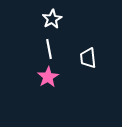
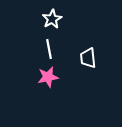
pink star: rotated 20 degrees clockwise
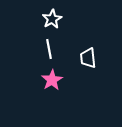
pink star: moved 4 px right, 3 px down; rotated 20 degrees counterclockwise
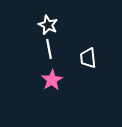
white star: moved 4 px left, 6 px down; rotated 18 degrees counterclockwise
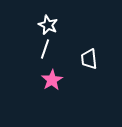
white line: moved 4 px left; rotated 30 degrees clockwise
white trapezoid: moved 1 px right, 1 px down
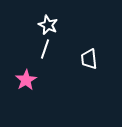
pink star: moved 26 px left
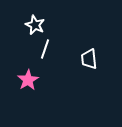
white star: moved 13 px left
pink star: moved 2 px right
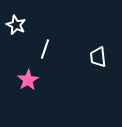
white star: moved 19 px left
white trapezoid: moved 9 px right, 2 px up
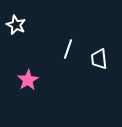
white line: moved 23 px right
white trapezoid: moved 1 px right, 2 px down
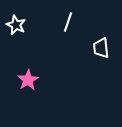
white line: moved 27 px up
white trapezoid: moved 2 px right, 11 px up
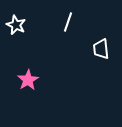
white trapezoid: moved 1 px down
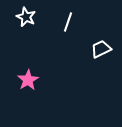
white star: moved 10 px right, 8 px up
white trapezoid: rotated 70 degrees clockwise
